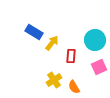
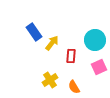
blue rectangle: rotated 24 degrees clockwise
yellow cross: moved 4 px left
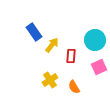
yellow arrow: moved 2 px down
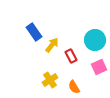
red rectangle: rotated 32 degrees counterclockwise
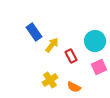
cyan circle: moved 1 px down
orange semicircle: rotated 32 degrees counterclockwise
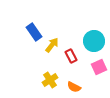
cyan circle: moved 1 px left
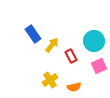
blue rectangle: moved 1 px left, 2 px down
pink square: moved 1 px up
orange semicircle: rotated 40 degrees counterclockwise
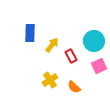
blue rectangle: moved 3 px left, 1 px up; rotated 36 degrees clockwise
orange semicircle: rotated 56 degrees clockwise
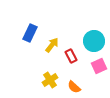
blue rectangle: rotated 24 degrees clockwise
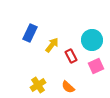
cyan circle: moved 2 px left, 1 px up
pink square: moved 3 px left
yellow cross: moved 12 px left, 5 px down
orange semicircle: moved 6 px left
